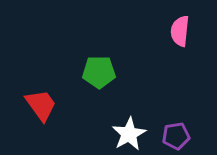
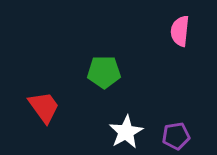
green pentagon: moved 5 px right
red trapezoid: moved 3 px right, 2 px down
white star: moved 3 px left, 2 px up
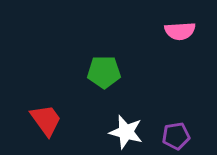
pink semicircle: rotated 100 degrees counterclockwise
red trapezoid: moved 2 px right, 13 px down
white star: rotated 28 degrees counterclockwise
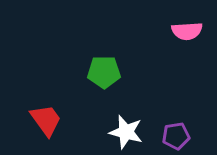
pink semicircle: moved 7 px right
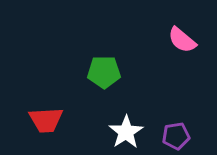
pink semicircle: moved 5 px left, 9 px down; rotated 44 degrees clockwise
red trapezoid: rotated 123 degrees clockwise
white star: rotated 24 degrees clockwise
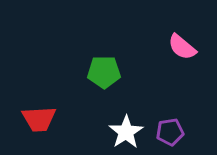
pink semicircle: moved 7 px down
red trapezoid: moved 7 px left, 1 px up
purple pentagon: moved 6 px left, 4 px up
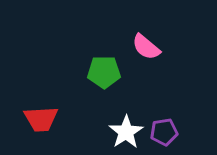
pink semicircle: moved 36 px left
red trapezoid: moved 2 px right
purple pentagon: moved 6 px left
